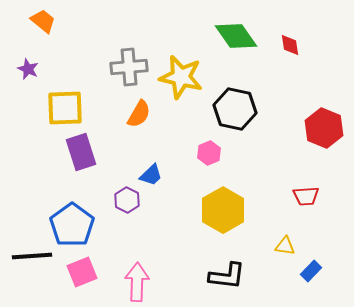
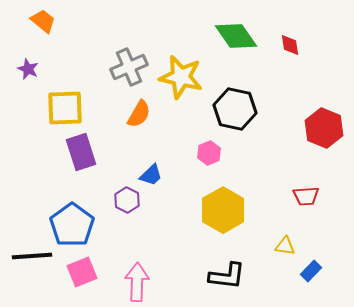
gray cross: rotated 18 degrees counterclockwise
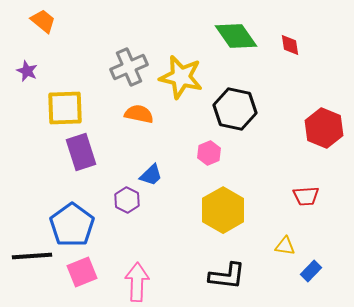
purple star: moved 1 px left, 2 px down
orange semicircle: rotated 108 degrees counterclockwise
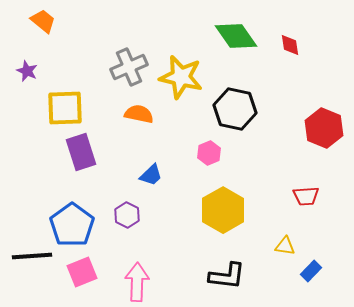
purple hexagon: moved 15 px down
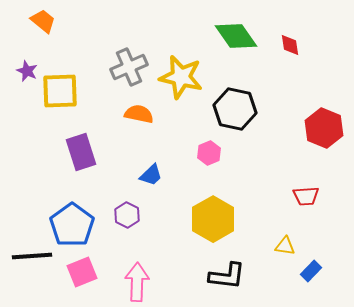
yellow square: moved 5 px left, 17 px up
yellow hexagon: moved 10 px left, 9 px down
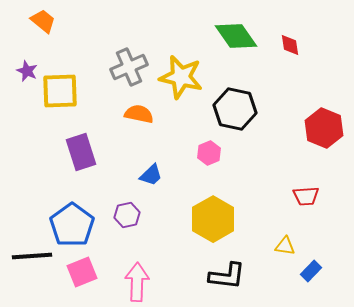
purple hexagon: rotated 20 degrees clockwise
